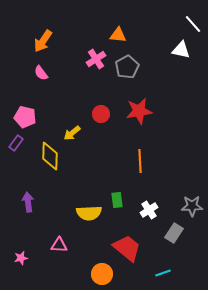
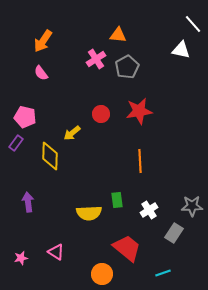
pink triangle: moved 3 px left, 7 px down; rotated 30 degrees clockwise
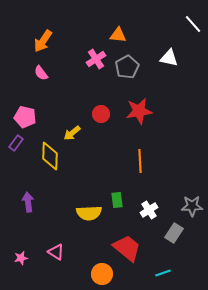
white triangle: moved 12 px left, 8 px down
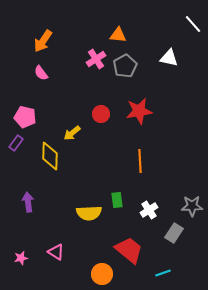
gray pentagon: moved 2 px left, 1 px up
red trapezoid: moved 2 px right, 2 px down
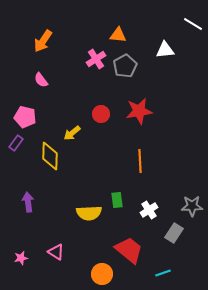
white line: rotated 18 degrees counterclockwise
white triangle: moved 4 px left, 8 px up; rotated 18 degrees counterclockwise
pink semicircle: moved 7 px down
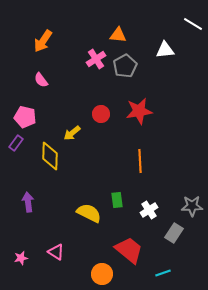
yellow semicircle: rotated 150 degrees counterclockwise
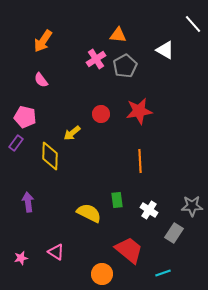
white line: rotated 18 degrees clockwise
white triangle: rotated 36 degrees clockwise
white cross: rotated 24 degrees counterclockwise
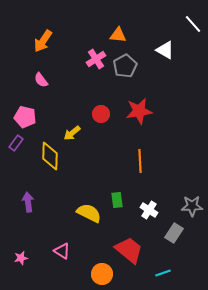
pink triangle: moved 6 px right, 1 px up
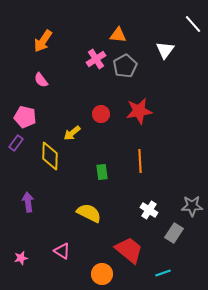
white triangle: rotated 36 degrees clockwise
green rectangle: moved 15 px left, 28 px up
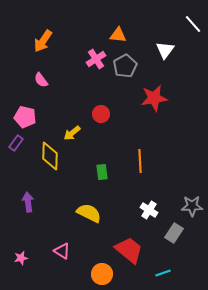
red star: moved 15 px right, 13 px up
